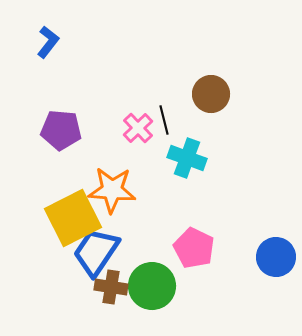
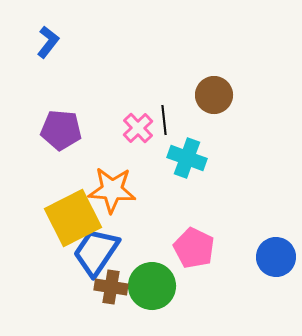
brown circle: moved 3 px right, 1 px down
black line: rotated 8 degrees clockwise
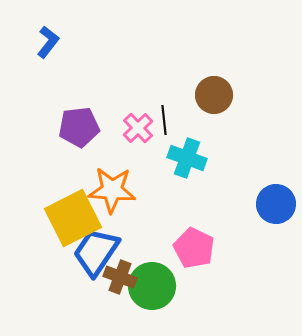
purple pentagon: moved 18 px right, 3 px up; rotated 12 degrees counterclockwise
blue circle: moved 53 px up
brown cross: moved 9 px right, 10 px up; rotated 12 degrees clockwise
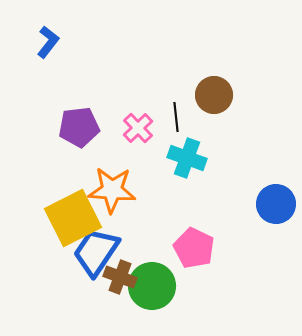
black line: moved 12 px right, 3 px up
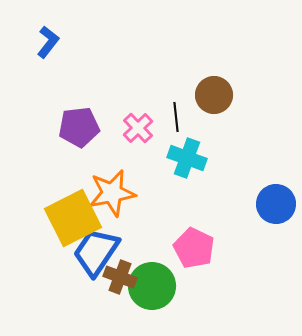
orange star: moved 3 px down; rotated 15 degrees counterclockwise
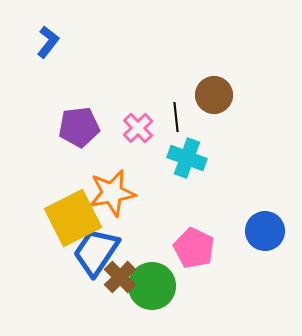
blue circle: moved 11 px left, 27 px down
brown cross: rotated 24 degrees clockwise
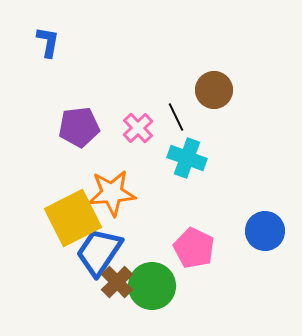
blue L-shape: rotated 28 degrees counterclockwise
brown circle: moved 5 px up
black line: rotated 20 degrees counterclockwise
orange star: rotated 6 degrees clockwise
blue trapezoid: moved 3 px right
brown cross: moved 3 px left, 5 px down
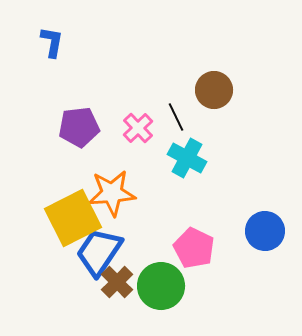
blue L-shape: moved 4 px right
cyan cross: rotated 9 degrees clockwise
green circle: moved 9 px right
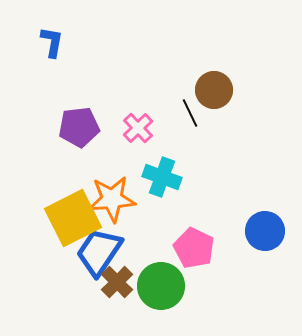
black line: moved 14 px right, 4 px up
cyan cross: moved 25 px left, 19 px down; rotated 9 degrees counterclockwise
orange star: moved 6 px down
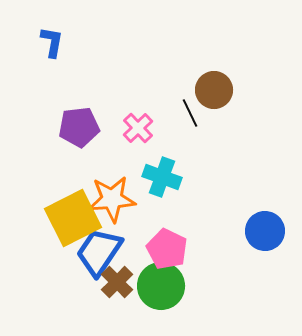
pink pentagon: moved 27 px left, 1 px down
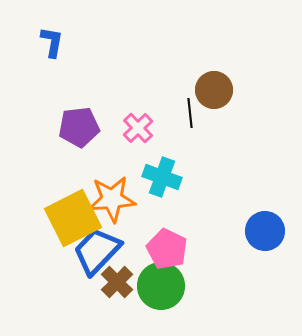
black line: rotated 20 degrees clockwise
blue trapezoid: moved 2 px left, 1 px up; rotated 10 degrees clockwise
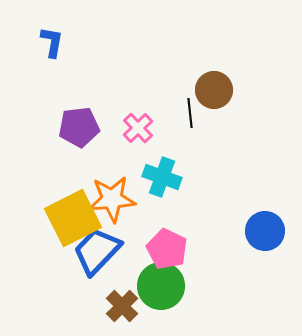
brown cross: moved 5 px right, 24 px down
